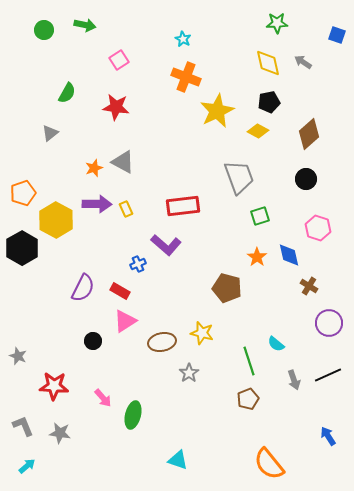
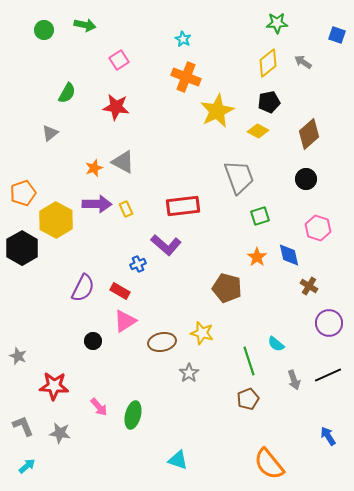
yellow diamond at (268, 63): rotated 64 degrees clockwise
pink arrow at (103, 398): moved 4 px left, 9 px down
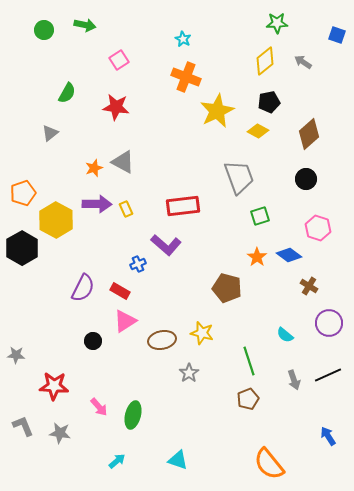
yellow diamond at (268, 63): moved 3 px left, 2 px up
blue diamond at (289, 255): rotated 40 degrees counterclockwise
brown ellipse at (162, 342): moved 2 px up
cyan semicircle at (276, 344): moved 9 px right, 9 px up
gray star at (18, 356): moved 2 px left, 1 px up; rotated 18 degrees counterclockwise
cyan arrow at (27, 466): moved 90 px right, 5 px up
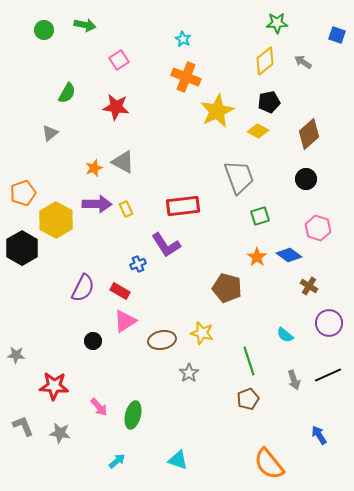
purple L-shape at (166, 245): rotated 16 degrees clockwise
blue arrow at (328, 436): moved 9 px left, 1 px up
